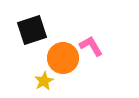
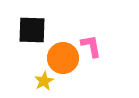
black square: rotated 20 degrees clockwise
pink L-shape: rotated 20 degrees clockwise
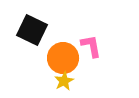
black square: rotated 24 degrees clockwise
yellow star: moved 20 px right
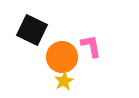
orange circle: moved 1 px left, 1 px up
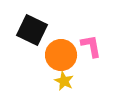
orange circle: moved 1 px left, 2 px up
yellow star: rotated 18 degrees counterclockwise
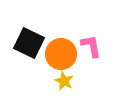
black square: moved 3 px left, 13 px down
orange circle: moved 1 px up
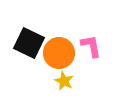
orange circle: moved 2 px left, 1 px up
